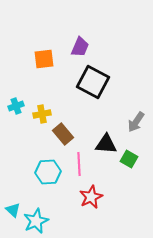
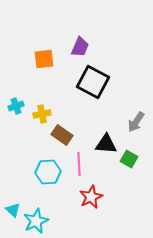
brown rectangle: moved 1 px left, 1 px down; rotated 15 degrees counterclockwise
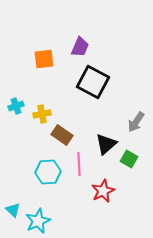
black triangle: rotated 45 degrees counterclockwise
red star: moved 12 px right, 6 px up
cyan star: moved 2 px right
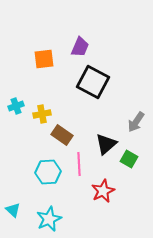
cyan star: moved 11 px right, 2 px up
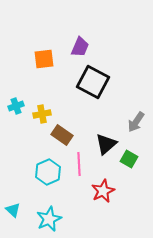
cyan hexagon: rotated 20 degrees counterclockwise
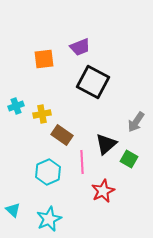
purple trapezoid: rotated 45 degrees clockwise
pink line: moved 3 px right, 2 px up
